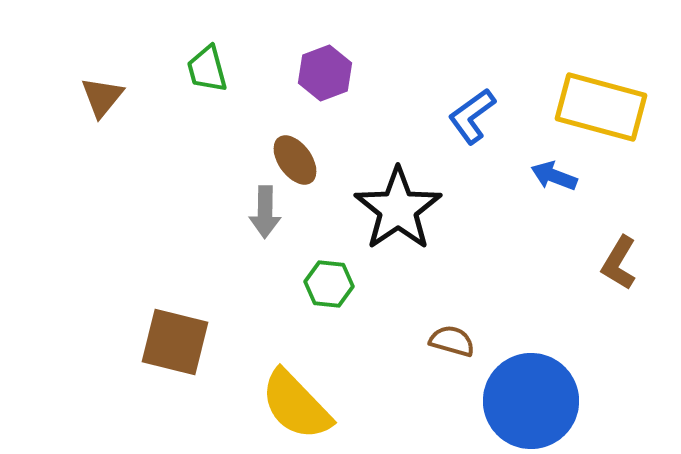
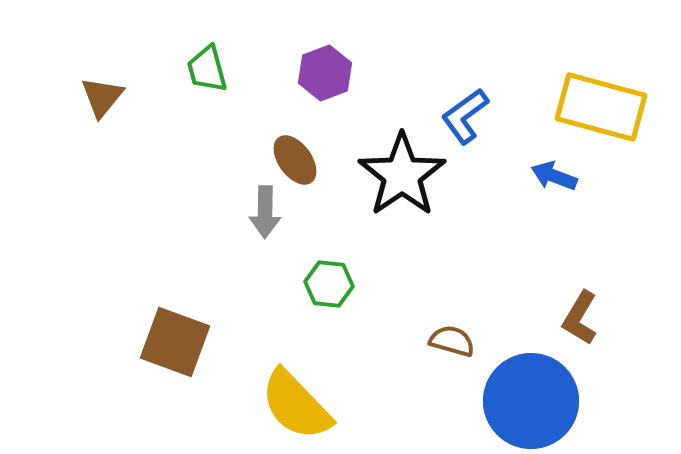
blue L-shape: moved 7 px left
black star: moved 4 px right, 34 px up
brown L-shape: moved 39 px left, 55 px down
brown square: rotated 6 degrees clockwise
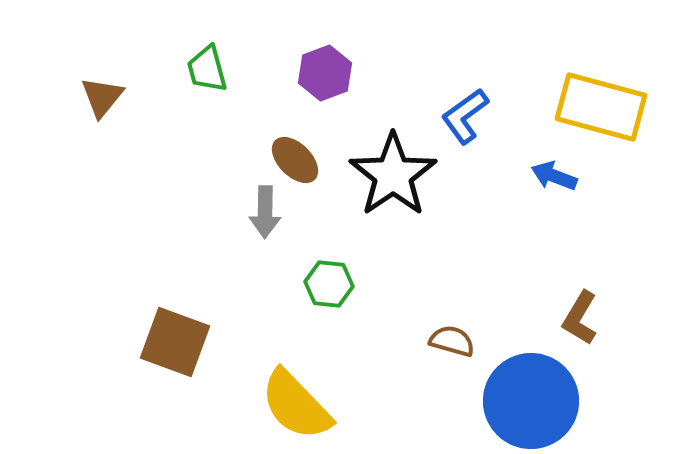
brown ellipse: rotated 9 degrees counterclockwise
black star: moved 9 px left
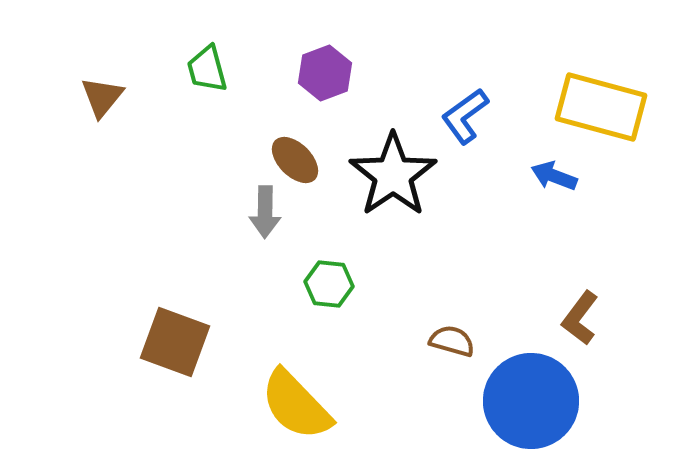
brown L-shape: rotated 6 degrees clockwise
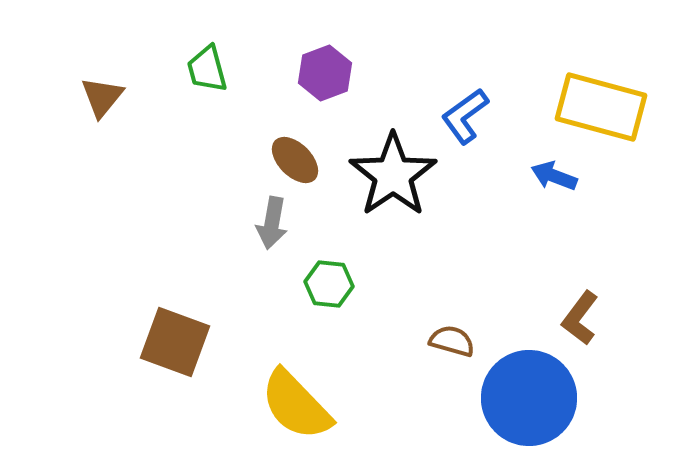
gray arrow: moved 7 px right, 11 px down; rotated 9 degrees clockwise
blue circle: moved 2 px left, 3 px up
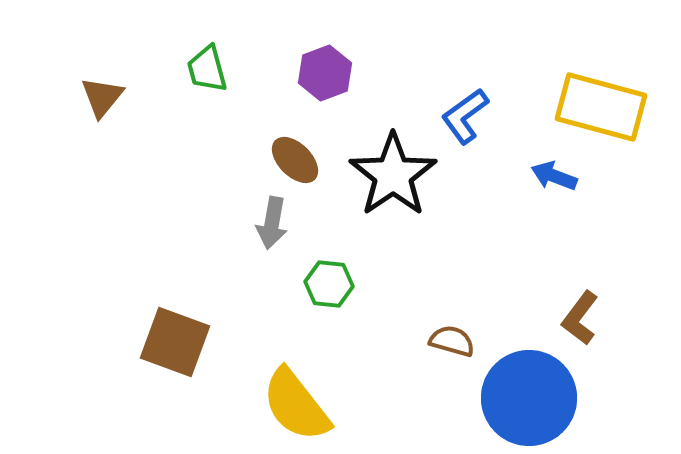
yellow semicircle: rotated 6 degrees clockwise
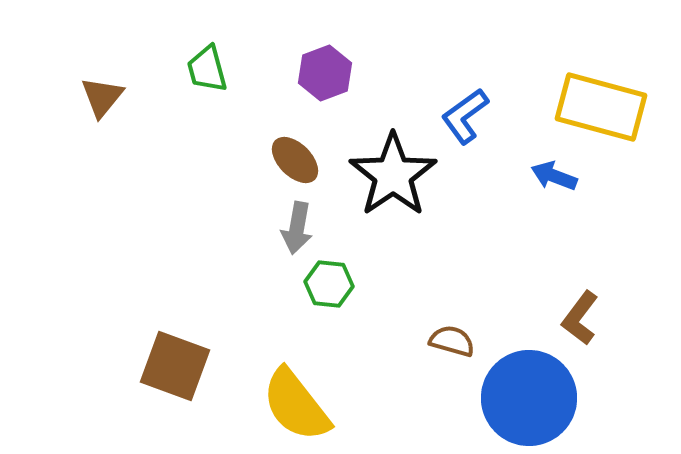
gray arrow: moved 25 px right, 5 px down
brown square: moved 24 px down
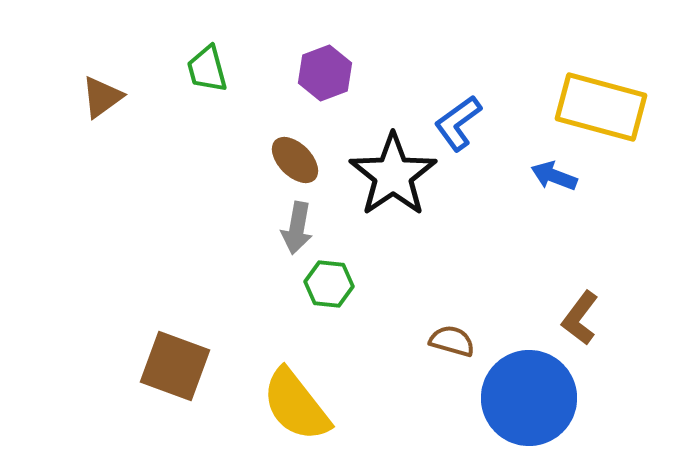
brown triangle: rotated 15 degrees clockwise
blue L-shape: moved 7 px left, 7 px down
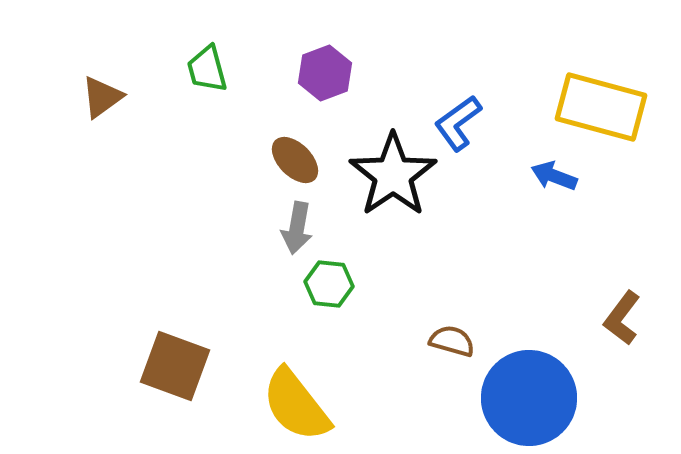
brown L-shape: moved 42 px right
